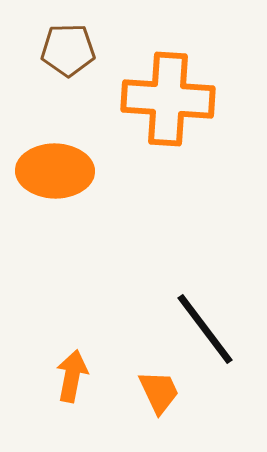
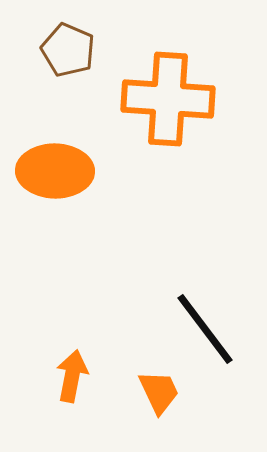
brown pentagon: rotated 24 degrees clockwise
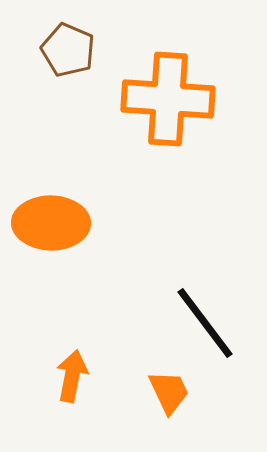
orange ellipse: moved 4 px left, 52 px down
black line: moved 6 px up
orange trapezoid: moved 10 px right
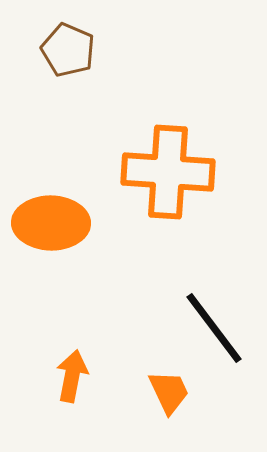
orange cross: moved 73 px down
black line: moved 9 px right, 5 px down
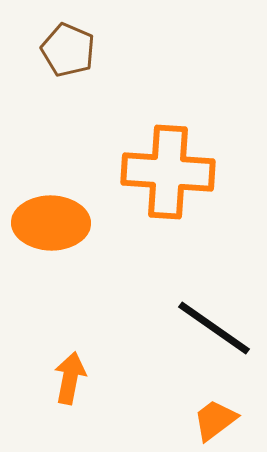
black line: rotated 18 degrees counterclockwise
orange arrow: moved 2 px left, 2 px down
orange trapezoid: moved 46 px right, 28 px down; rotated 102 degrees counterclockwise
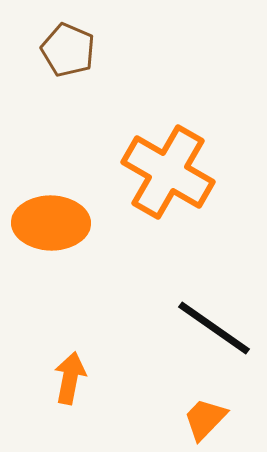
orange cross: rotated 26 degrees clockwise
orange trapezoid: moved 10 px left, 1 px up; rotated 9 degrees counterclockwise
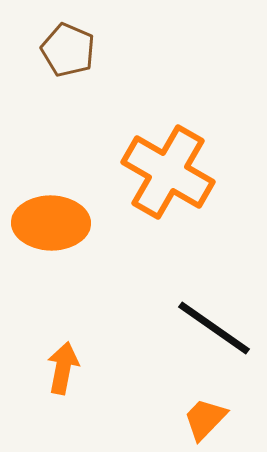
orange arrow: moved 7 px left, 10 px up
